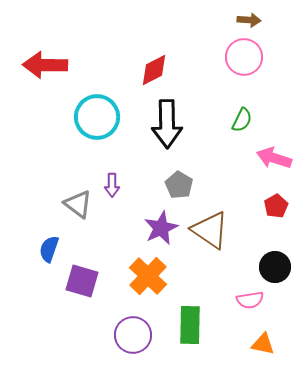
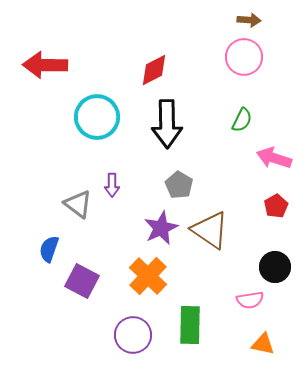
purple square: rotated 12 degrees clockwise
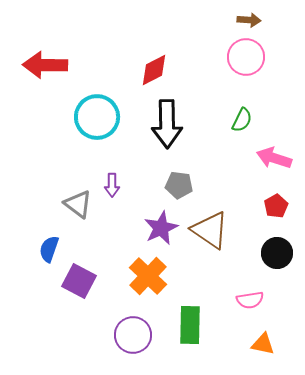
pink circle: moved 2 px right
gray pentagon: rotated 24 degrees counterclockwise
black circle: moved 2 px right, 14 px up
purple square: moved 3 px left
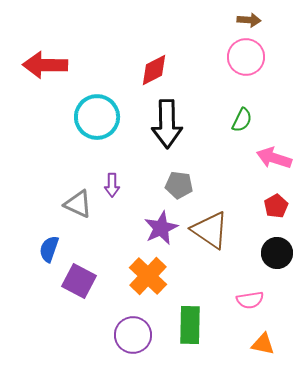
gray triangle: rotated 12 degrees counterclockwise
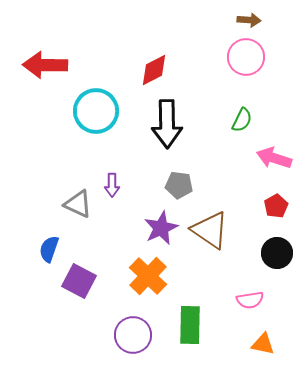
cyan circle: moved 1 px left, 6 px up
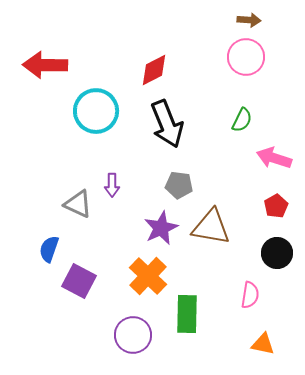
black arrow: rotated 21 degrees counterclockwise
brown triangle: moved 1 px right, 3 px up; rotated 24 degrees counterclockwise
pink semicircle: moved 5 px up; rotated 72 degrees counterclockwise
green rectangle: moved 3 px left, 11 px up
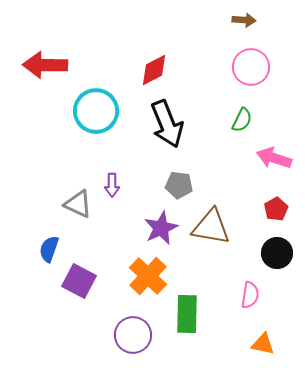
brown arrow: moved 5 px left
pink circle: moved 5 px right, 10 px down
red pentagon: moved 3 px down
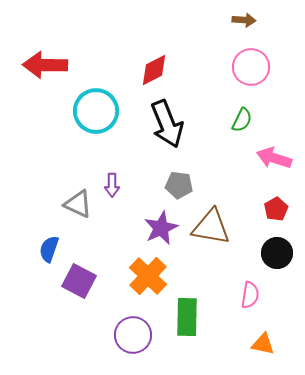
green rectangle: moved 3 px down
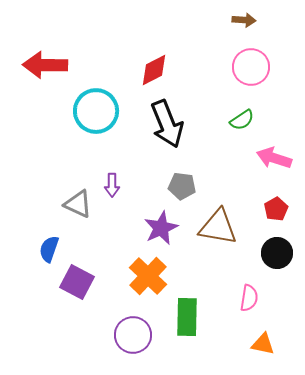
green semicircle: rotated 30 degrees clockwise
gray pentagon: moved 3 px right, 1 px down
brown triangle: moved 7 px right
purple square: moved 2 px left, 1 px down
pink semicircle: moved 1 px left, 3 px down
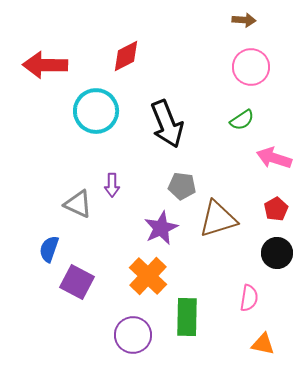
red diamond: moved 28 px left, 14 px up
brown triangle: moved 8 px up; rotated 27 degrees counterclockwise
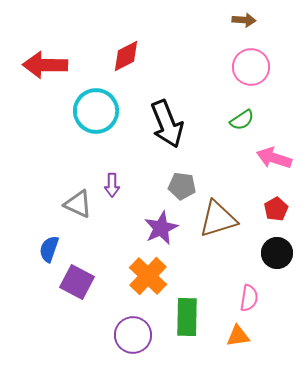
orange triangle: moved 25 px left, 8 px up; rotated 20 degrees counterclockwise
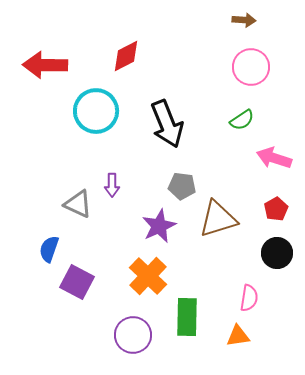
purple star: moved 2 px left, 2 px up
